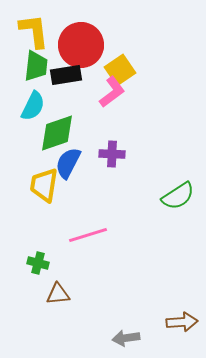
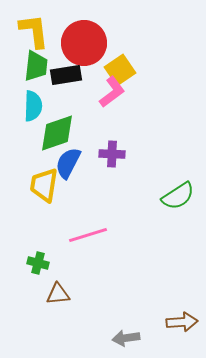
red circle: moved 3 px right, 2 px up
cyan semicircle: rotated 24 degrees counterclockwise
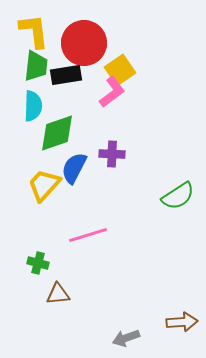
blue semicircle: moved 6 px right, 5 px down
yellow trapezoid: rotated 33 degrees clockwise
gray arrow: rotated 12 degrees counterclockwise
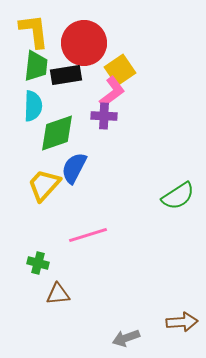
purple cross: moved 8 px left, 38 px up
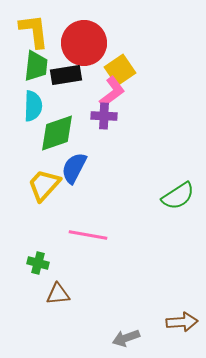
pink line: rotated 27 degrees clockwise
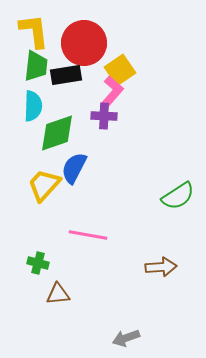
pink L-shape: rotated 12 degrees counterclockwise
brown arrow: moved 21 px left, 55 px up
